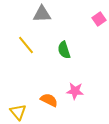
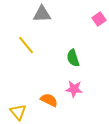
green semicircle: moved 9 px right, 8 px down
pink star: moved 1 px left, 2 px up
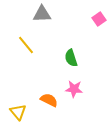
green semicircle: moved 2 px left
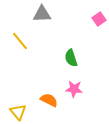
yellow line: moved 6 px left, 4 px up
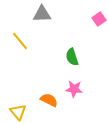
green semicircle: moved 1 px right, 1 px up
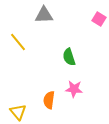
gray triangle: moved 2 px right, 1 px down
pink square: rotated 24 degrees counterclockwise
yellow line: moved 2 px left, 1 px down
green semicircle: moved 3 px left
orange semicircle: rotated 108 degrees counterclockwise
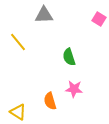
orange semicircle: moved 1 px right, 1 px down; rotated 24 degrees counterclockwise
yellow triangle: rotated 18 degrees counterclockwise
